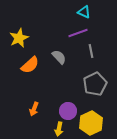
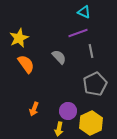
orange semicircle: moved 4 px left, 1 px up; rotated 84 degrees counterclockwise
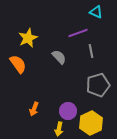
cyan triangle: moved 12 px right
yellow star: moved 9 px right
orange semicircle: moved 8 px left
gray pentagon: moved 3 px right, 1 px down; rotated 10 degrees clockwise
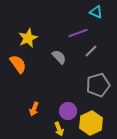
gray line: rotated 56 degrees clockwise
yellow arrow: rotated 32 degrees counterclockwise
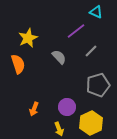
purple line: moved 2 px left, 2 px up; rotated 18 degrees counterclockwise
orange semicircle: rotated 18 degrees clockwise
purple circle: moved 1 px left, 4 px up
